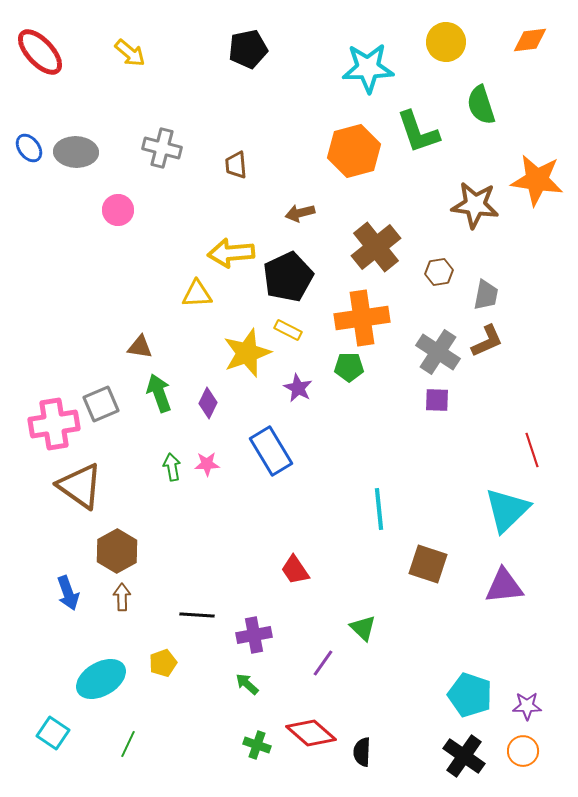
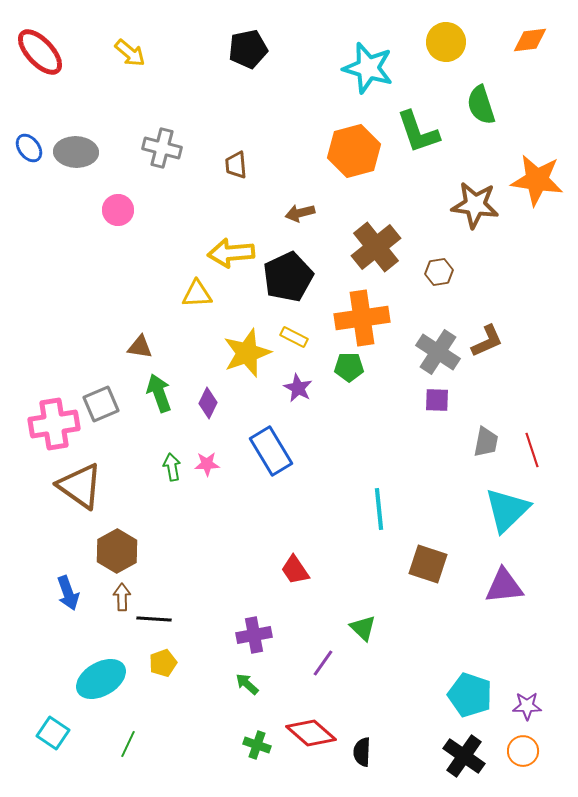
cyan star at (368, 68): rotated 18 degrees clockwise
gray trapezoid at (486, 295): moved 147 px down
yellow rectangle at (288, 330): moved 6 px right, 7 px down
black line at (197, 615): moved 43 px left, 4 px down
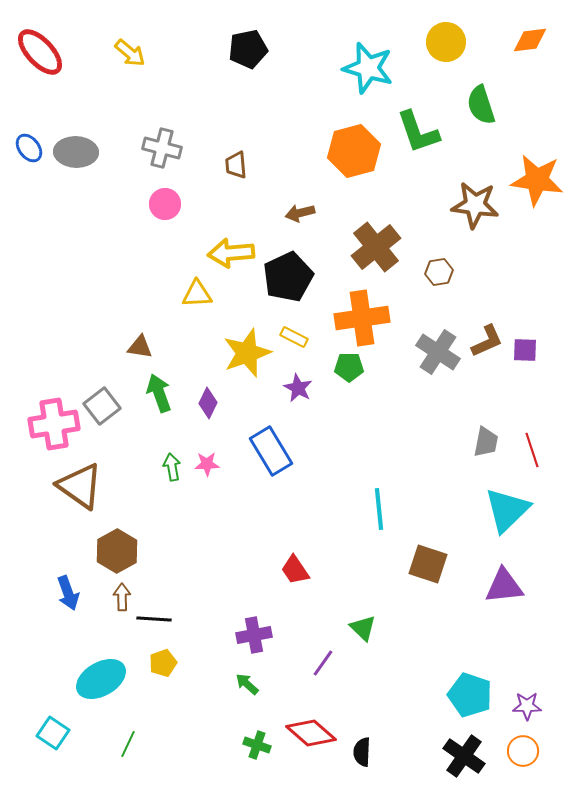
pink circle at (118, 210): moved 47 px right, 6 px up
purple square at (437, 400): moved 88 px right, 50 px up
gray square at (101, 404): moved 1 px right, 2 px down; rotated 15 degrees counterclockwise
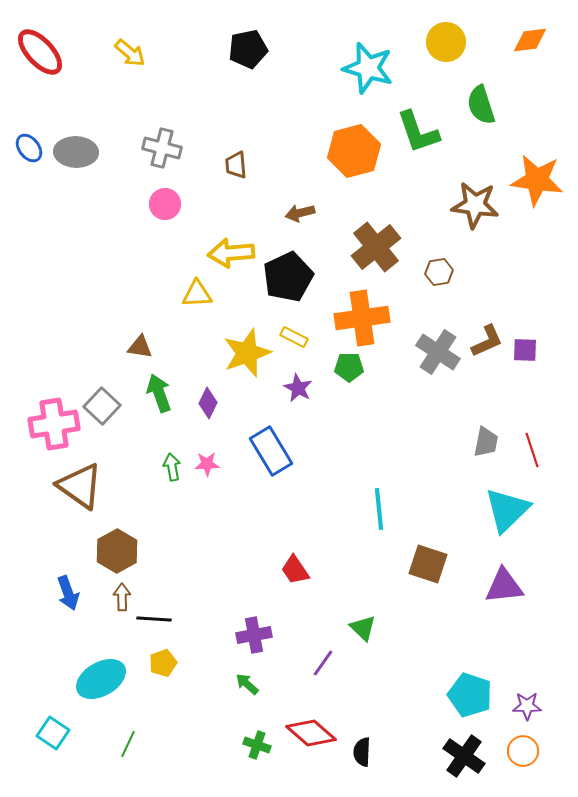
gray square at (102, 406): rotated 9 degrees counterclockwise
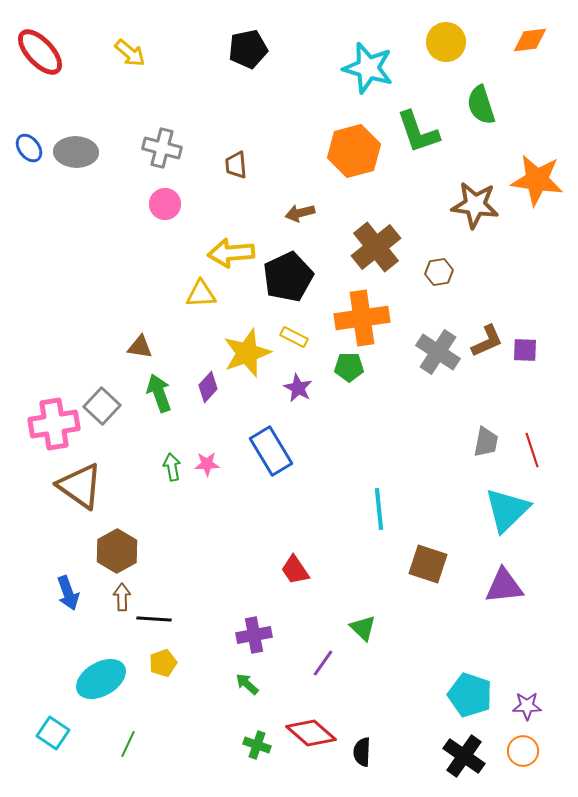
yellow triangle at (197, 294): moved 4 px right
purple diamond at (208, 403): moved 16 px up; rotated 16 degrees clockwise
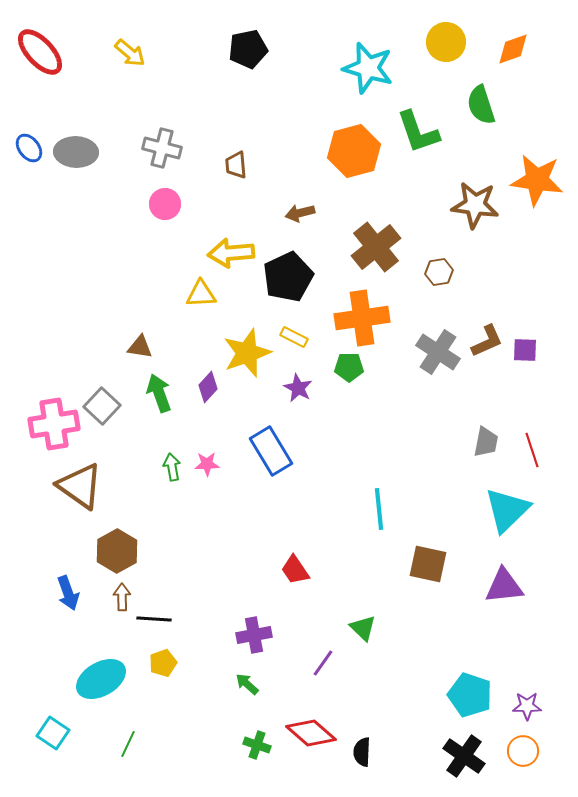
orange diamond at (530, 40): moved 17 px left, 9 px down; rotated 12 degrees counterclockwise
brown square at (428, 564): rotated 6 degrees counterclockwise
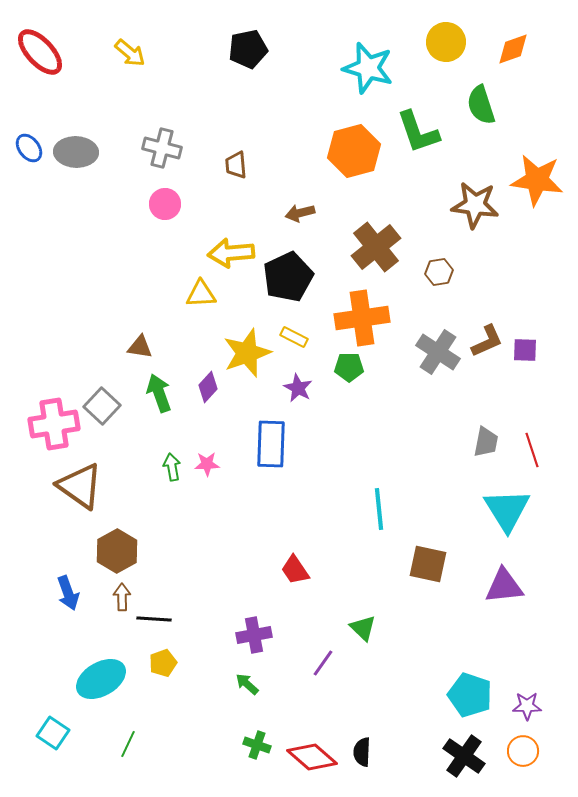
blue rectangle at (271, 451): moved 7 px up; rotated 33 degrees clockwise
cyan triangle at (507, 510): rotated 18 degrees counterclockwise
red diamond at (311, 733): moved 1 px right, 24 px down
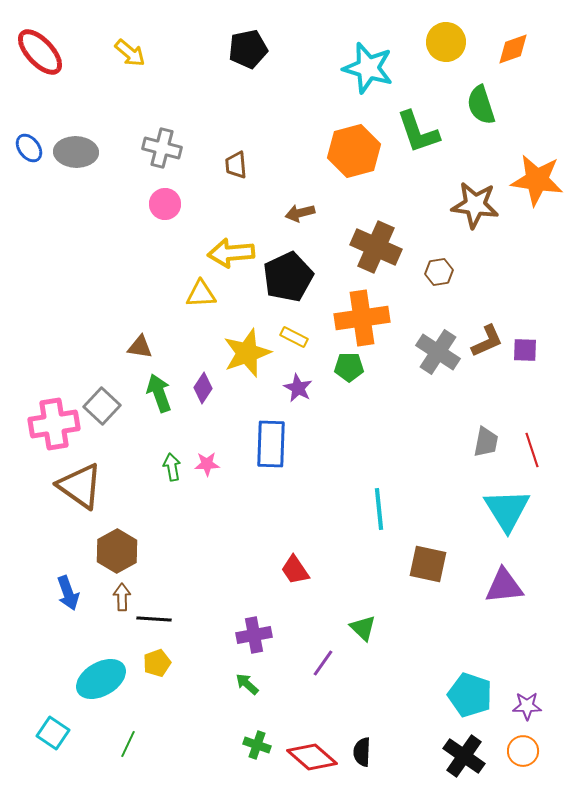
brown cross at (376, 247): rotated 27 degrees counterclockwise
purple diamond at (208, 387): moved 5 px left, 1 px down; rotated 8 degrees counterclockwise
yellow pentagon at (163, 663): moved 6 px left
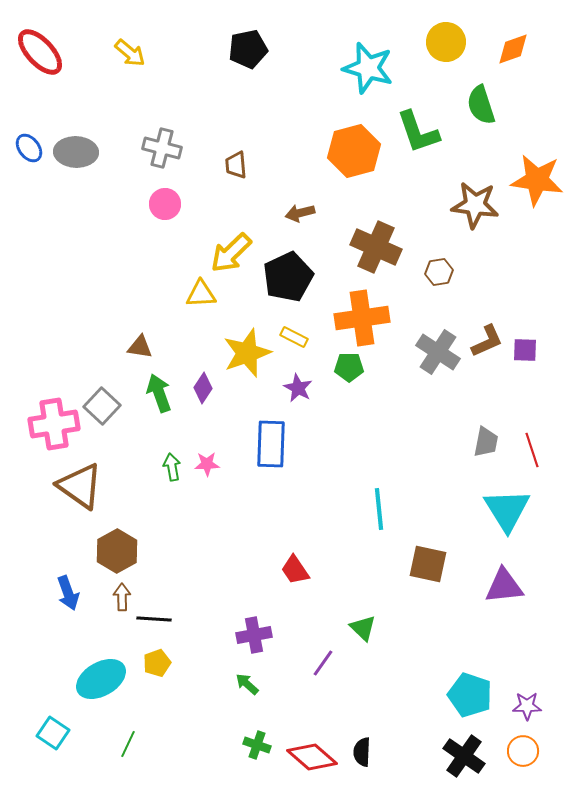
yellow arrow at (231, 253): rotated 39 degrees counterclockwise
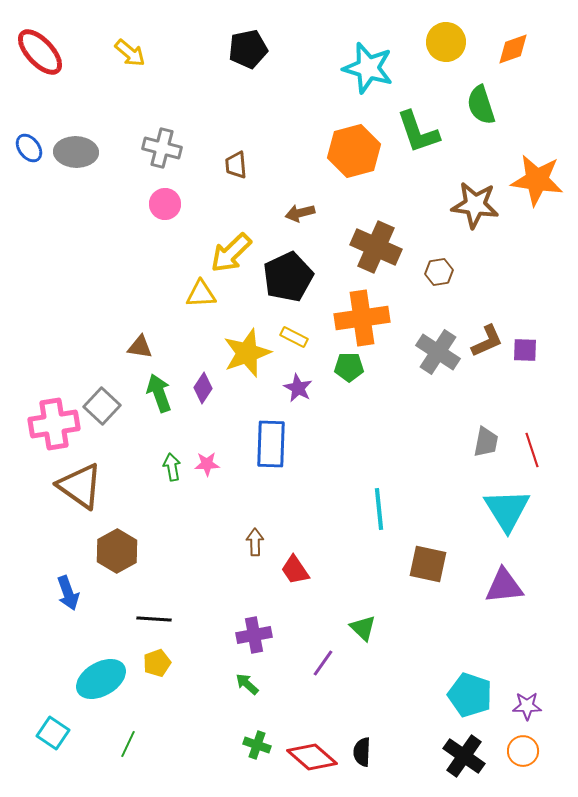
brown arrow at (122, 597): moved 133 px right, 55 px up
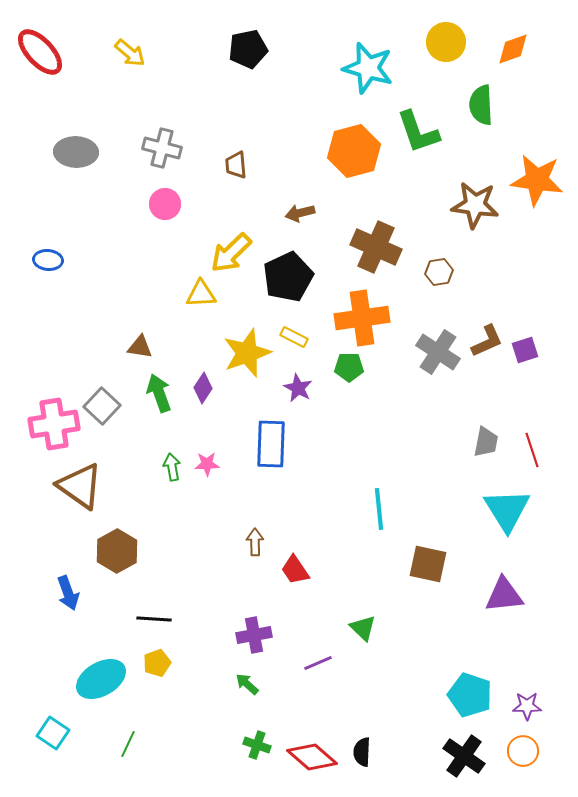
green semicircle at (481, 105): rotated 15 degrees clockwise
blue ellipse at (29, 148): moved 19 px right, 112 px down; rotated 48 degrees counterclockwise
purple square at (525, 350): rotated 20 degrees counterclockwise
purple triangle at (504, 586): moved 9 px down
purple line at (323, 663): moved 5 px left; rotated 32 degrees clockwise
